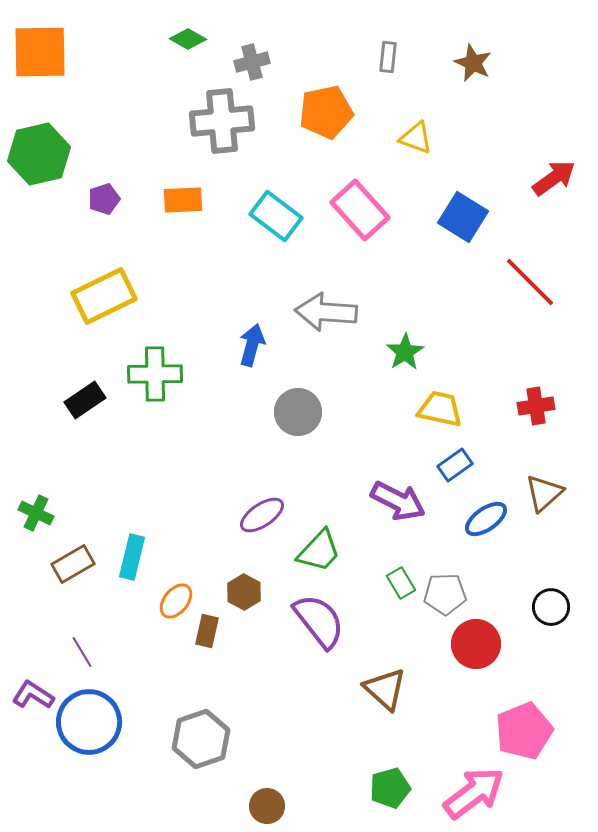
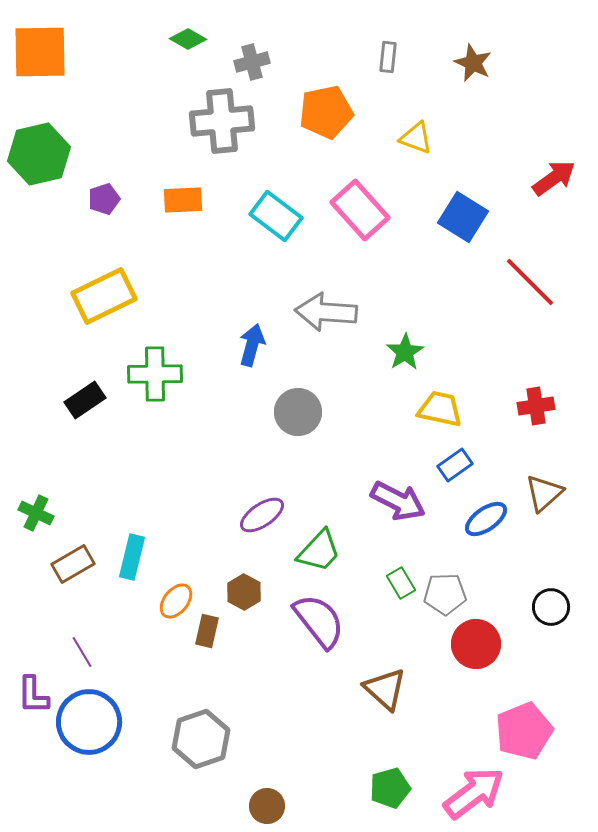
purple L-shape at (33, 695): rotated 123 degrees counterclockwise
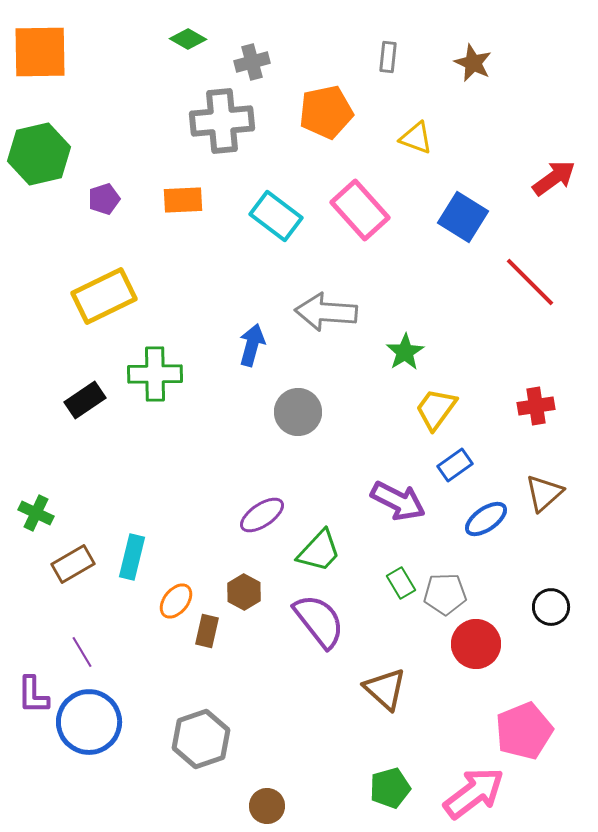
yellow trapezoid at (440, 409): moved 4 px left; rotated 66 degrees counterclockwise
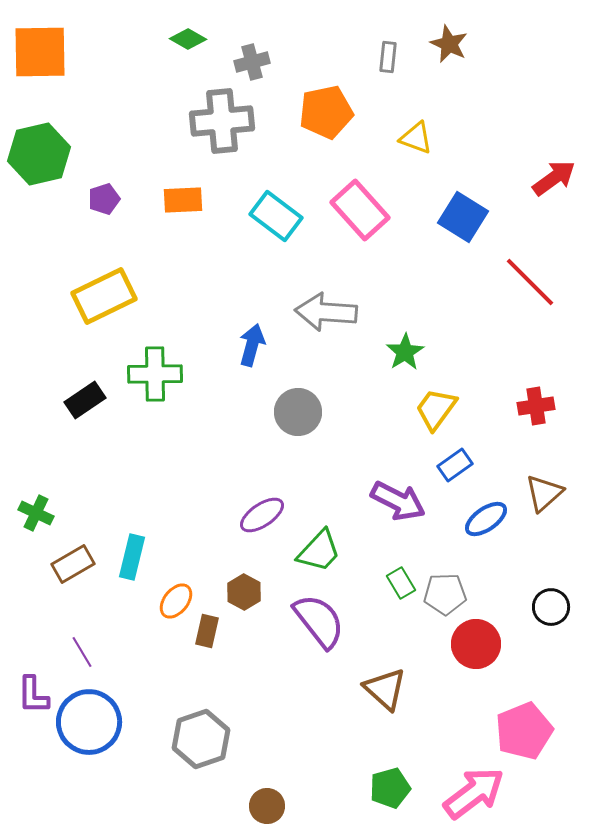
brown star at (473, 63): moved 24 px left, 19 px up
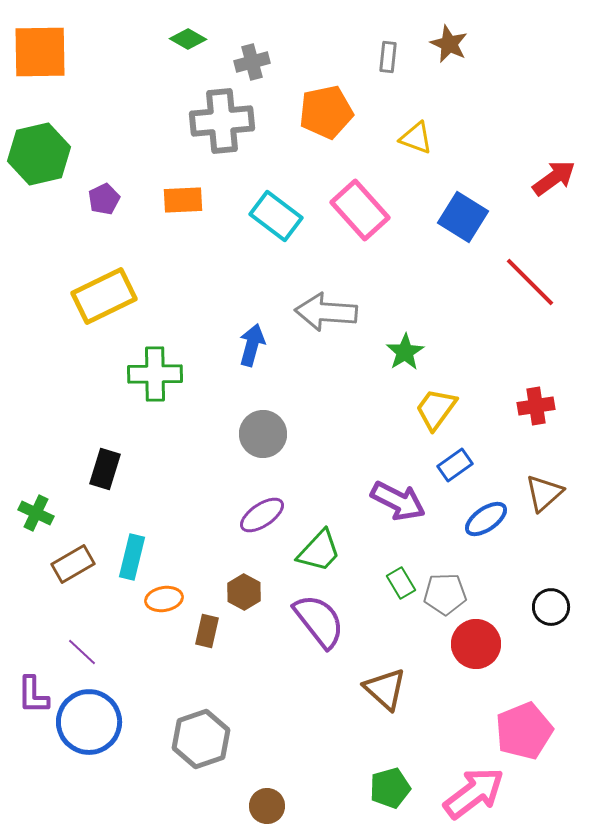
purple pentagon at (104, 199): rotated 8 degrees counterclockwise
black rectangle at (85, 400): moved 20 px right, 69 px down; rotated 39 degrees counterclockwise
gray circle at (298, 412): moved 35 px left, 22 px down
orange ellipse at (176, 601): moved 12 px left, 2 px up; rotated 42 degrees clockwise
purple line at (82, 652): rotated 16 degrees counterclockwise
